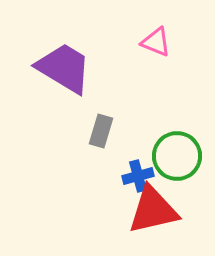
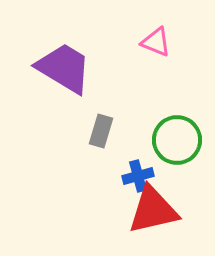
green circle: moved 16 px up
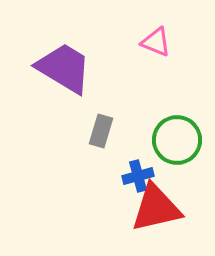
red triangle: moved 3 px right, 2 px up
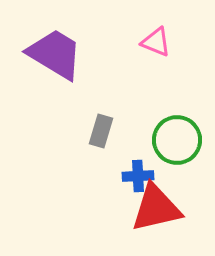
purple trapezoid: moved 9 px left, 14 px up
blue cross: rotated 12 degrees clockwise
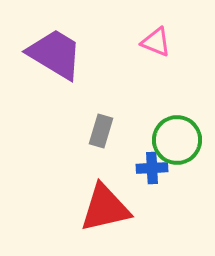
blue cross: moved 14 px right, 8 px up
red triangle: moved 51 px left
